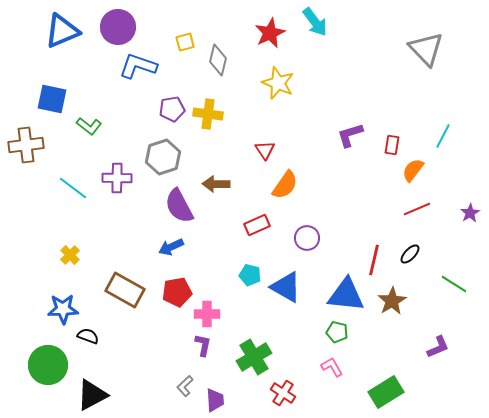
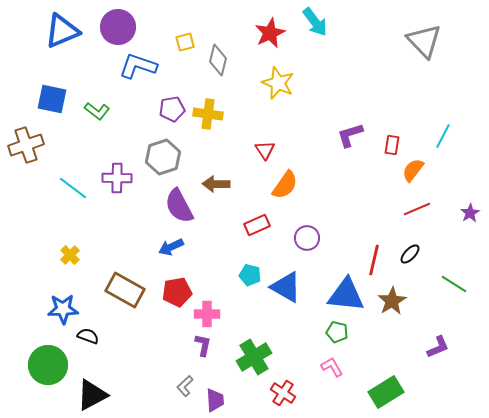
gray triangle at (426, 49): moved 2 px left, 8 px up
green L-shape at (89, 126): moved 8 px right, 15 px up
brown cross at (26, 145): rotated 12 degrees counterclockwise
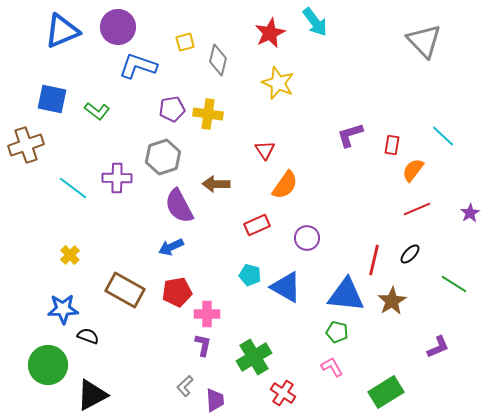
cyan line at (443, 136): rotated 75 degrees counterclockwise
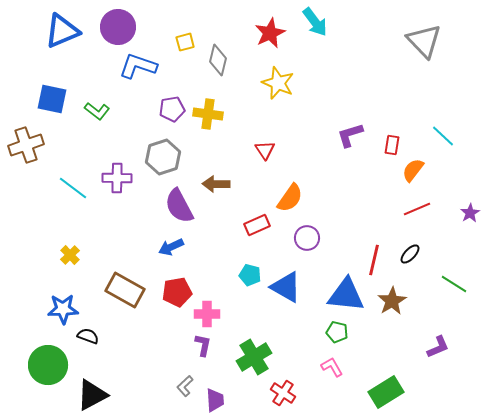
orange semicircle at (285, 185): moved 5 px right, 13 px down
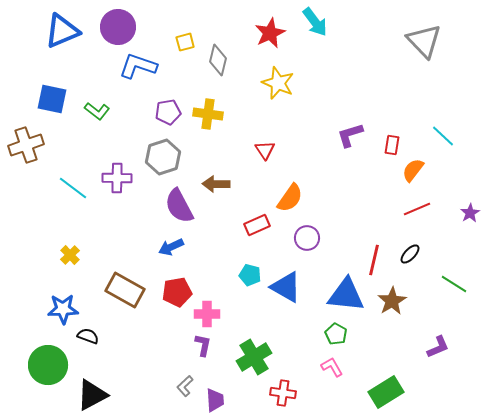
purple pentagon at (172, 109): moved 4 px left, 3 px down
green pentagon at (337, 332): moved 1 px left, 2 px down; rotated 15 degrees clockwise
red cross at (283, 393): rotated 25 degrees counterclockwise
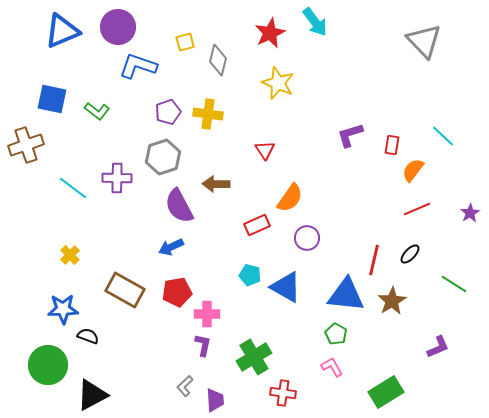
purple pentagon at (168, 112): rotated 10 degrees counterclockwise
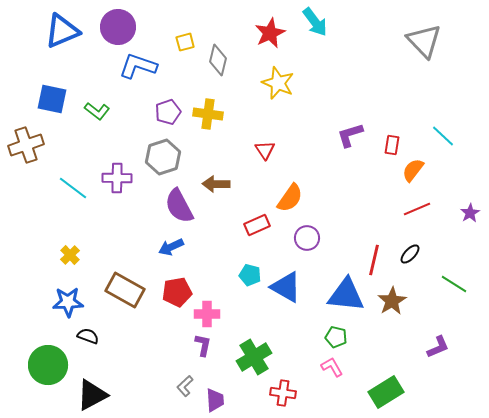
blue star at (63, 309): moved 5 px right, 7 px up
green pentagon at (336, 334): moved 3 px down; rotated 15 degrees counterclockwise
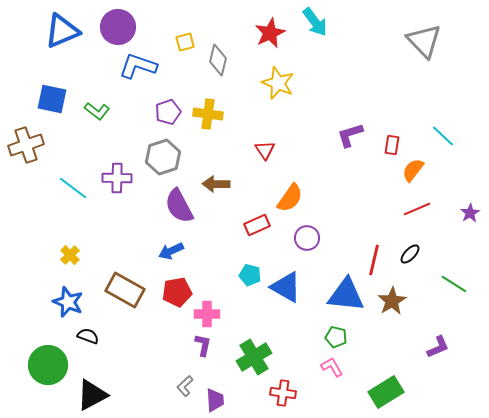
blue arrow at (171, 247): moved 4 px down
blue star at (68, 302): rotated 24 degrees clockwise
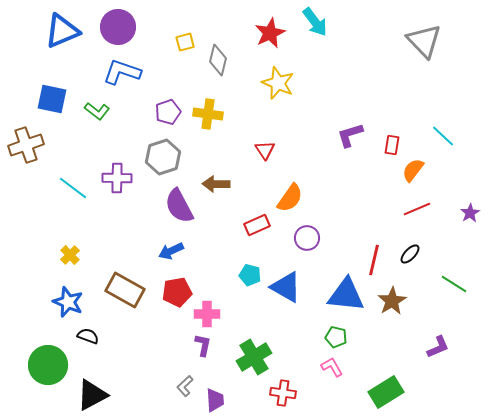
blue L-shape at (138, 66): moved 16 px left, 6 px down
